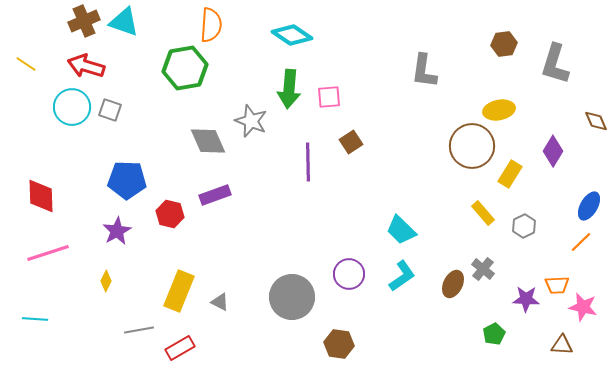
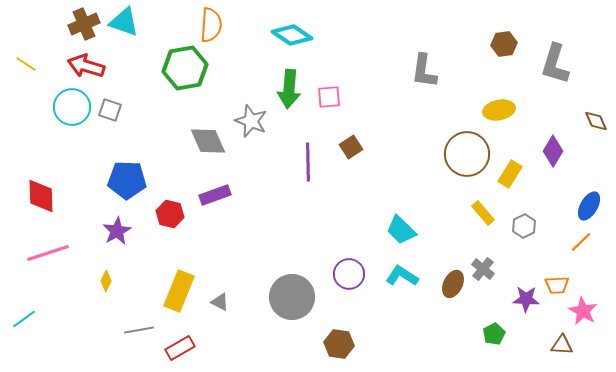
brown cross at (84, 21): moved 3 px down
brown square at (351, 142): moved 5 px down
brown circle at (472, 146): moved 5 px left, 8 px down
cyan L-shape at (402, 276): rotated 112 degrees counterclockwise
pink star at (583, 307): moved 4 px down; rotated 16 degrees clockwise
cyan line at (35, 319): moved 11 px left; rotated 40 degrees counterclockwise
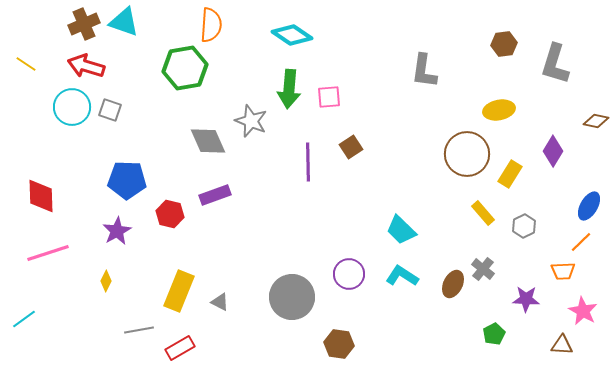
brown diamond at (596, 121): rotated 55 degrees counterclockwise
orange trapezoid at (557, 285): moved 6 px right, 14 px up
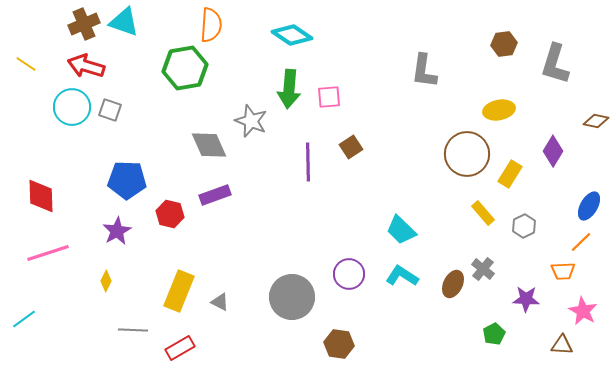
gray diamond at (208, 141): moved 1 px right, 4 px down
gray line at (139, 330): moved 6 px left; rotated 12 degrees clockwise
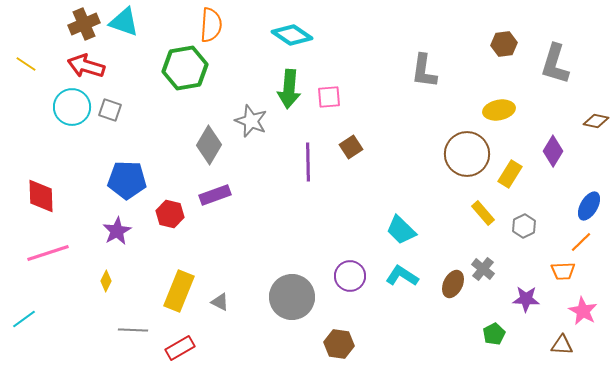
gray diamond at (209, 145): rotated 54 degrees clockwise
purple circle at (349, 274): moved 1 px right, 2 px down
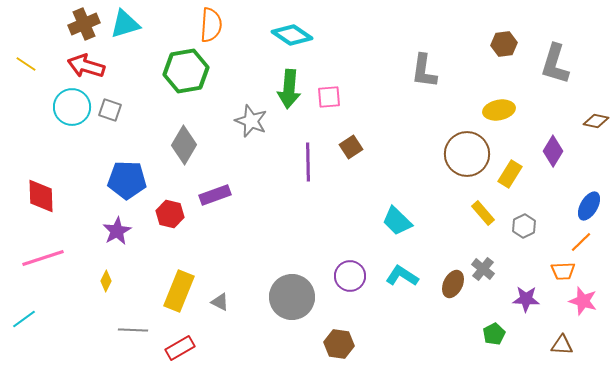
cyan triangle at (124, 22): moved 1 px right, 2 px down; rotated 36 degrees counterclockwise
green hexagon at (185, 68): moved 1 px right, 3 px down
gray diamond at (209, 145): moved 25 px left
cyan trapezoid at (401, 230): moved 4 px left, 9 px up
pink line at (48, 253): moved 5 px left, 5 px down
pink star at (583, 311): moved 10 px up; rotated 12 degrees counterclockwise
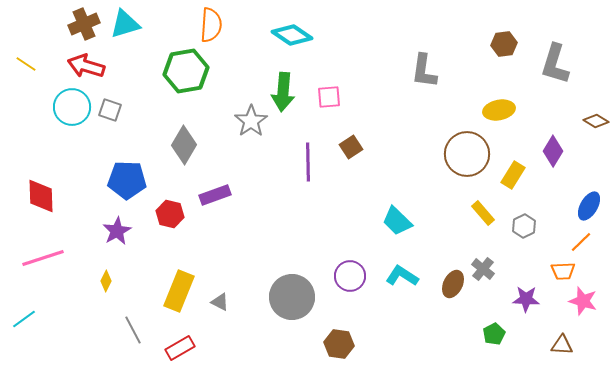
green arrow at (289, 89): moved 6 px left, 3 px down
gray star at (251, 121): rotated 16 degrees clockwise
brown diamond at (596, 121): rotated 20 degrees clockwise
yellow rectangle at (510, 174): moved 3 px right, 1 px down
gray line at (133, 330): rotated 60 degrees clockwise
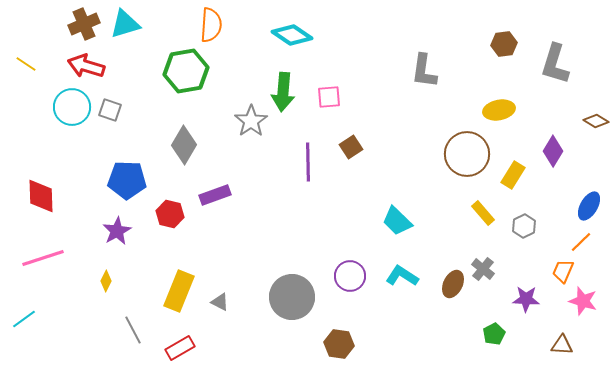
orange trapezoid at (563, 271): rotated 115 degrees clockwise
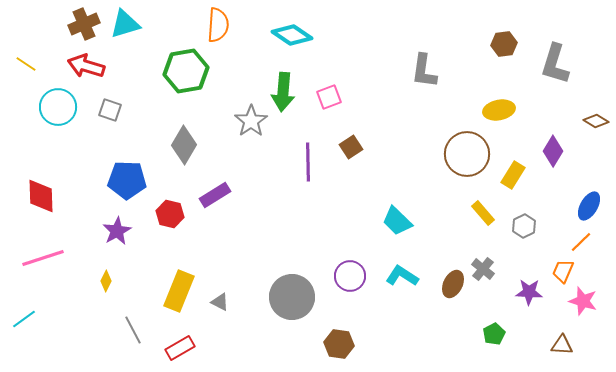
orange semicircle at (211, 25): moved 7 px right
pink square at (329, 97): rotated 15 degrees counterclockwise
cyan circle at (72, 107): moved 14 px left
purple rectangle at (215, 195): rotated 12 degrees counterclockwise
purple star at (526, 299): moved 3 px right, 7 px up
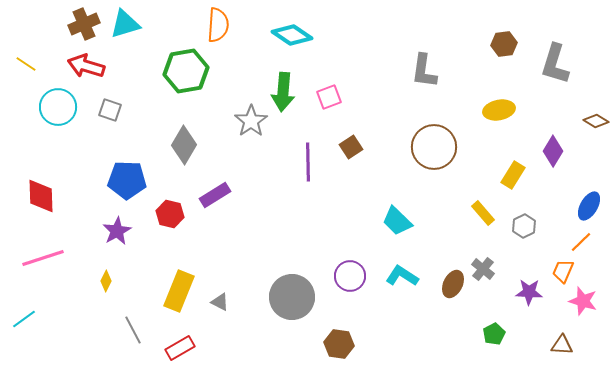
brown circle at (467, 154): moved 33 px left, 7 px up
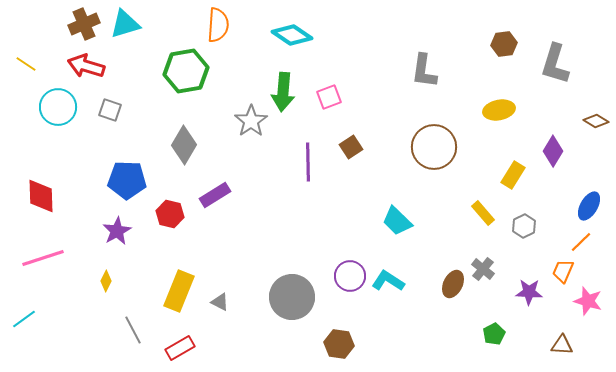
cyan L-shape at (402, 276): moved 14 px left, 5 px down
pink star at (583, 301): moved 5 px right
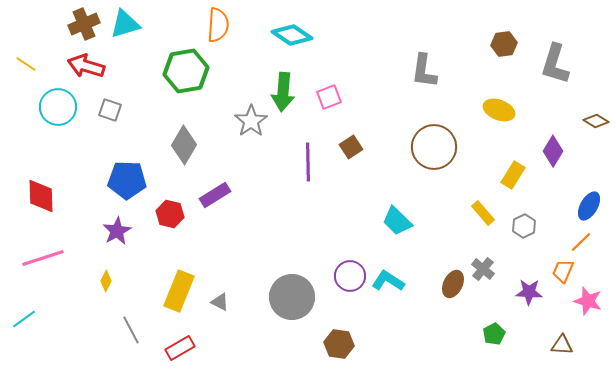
yellow ellipse at (499, 110): rotated 32 degrees clockwise
gray line at (133, 330): moved 2 px left
